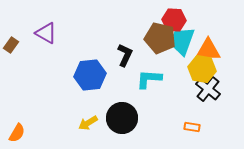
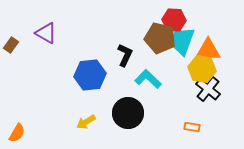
cyan L-shape: moved 1 px left; rotated 40 degrees clockwise
black circle: moved 6 px right, 5 px up
yellow arrow: moved 2 px left, 1 px up
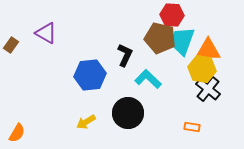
red hexagon: moved 2 px left, 5 px up
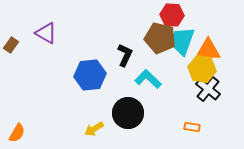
yellow arrow: moved 8 px right, 7 px down
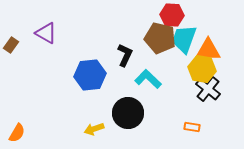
cyan trapezoid: moved 2 px right, 2 px up
yellow arrow: rotated 12 degrees clockwise
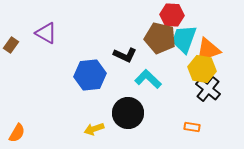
orange triangle: rotated 20 degrees counterclockwise
black L-shape: rotated 90 degrees clockwise
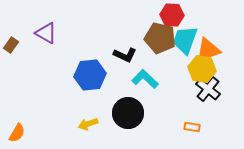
cyan trapezoid: moved 1 px right, 1 px down
cyan L-shape: moved 3 px left
yellow arrow: moved 6 px left, 5 px up
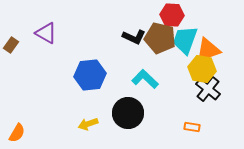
black L-shape: moved 9 px right, 18 px up
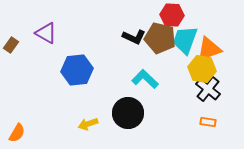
orange triangle: moved 1 px right, 1 px up
blue hexagon: moved 13 px left, 5 px up
orange rectangle: moved 16 px right, 5 px up
